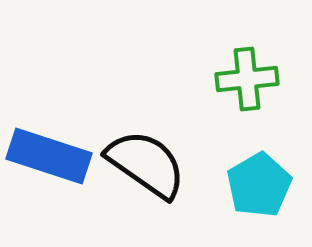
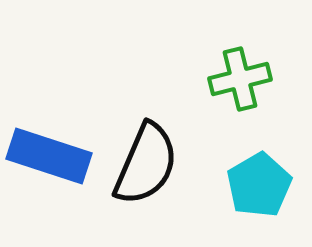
green cross: moved 7 px left; rotated 8 degrees counterclockwise
black semicircle: rotated 78 degrees clockwise
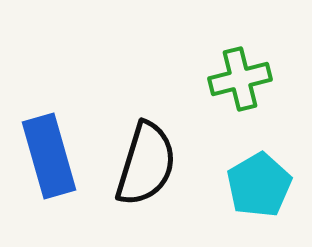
blue rectangle: rotated 56 degrees clockwise
black semicircle: rotated 6 degrees counterclockwise
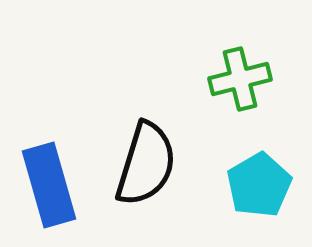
blue rectangle: moved 29 px down
